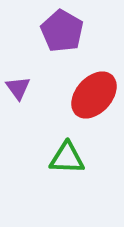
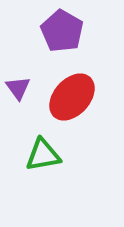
red ellipse: moved 22 px left, 2 px down
green triangle: moved 24 px left, 3 px up; rotated 12 degrees counterclockwise
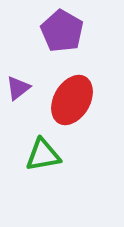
purple triangle: rotated 28 degrees clockwise
red ellipse: moved 3 px down; rotated 12 degrees counterclockwise
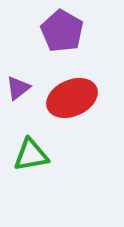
red ellipse: moved 2 px up; rotated 36 degrees clockwise
green triangle: moved 12 px left
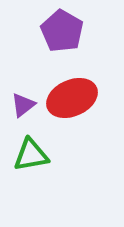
purple triangle: moved 5 px right, 17 px down
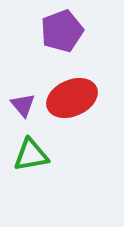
purple pentagon: rotated 21 degrees clockwise
purple triangle: rotated 32 degrees counterclockwise
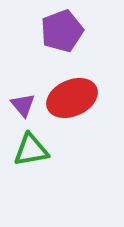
green triangle: moved 5 px up
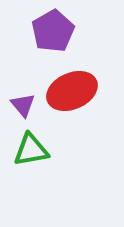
purple pentagon: moved 9 px left; rotated 9 degrees counterclockwise
red ellipse: moved 7 px up
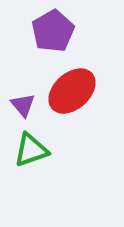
red ellipse: rotated 18 degrees counterclockwise
green triangle: rotated 9 degrees counterclockwise
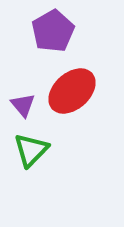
green triangle: rotated 27 degrees counterclockwise
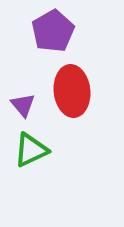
red ellipse: rotated 54 degrees counterclockwise
green triangle: rotated 21 degrees clockwise
